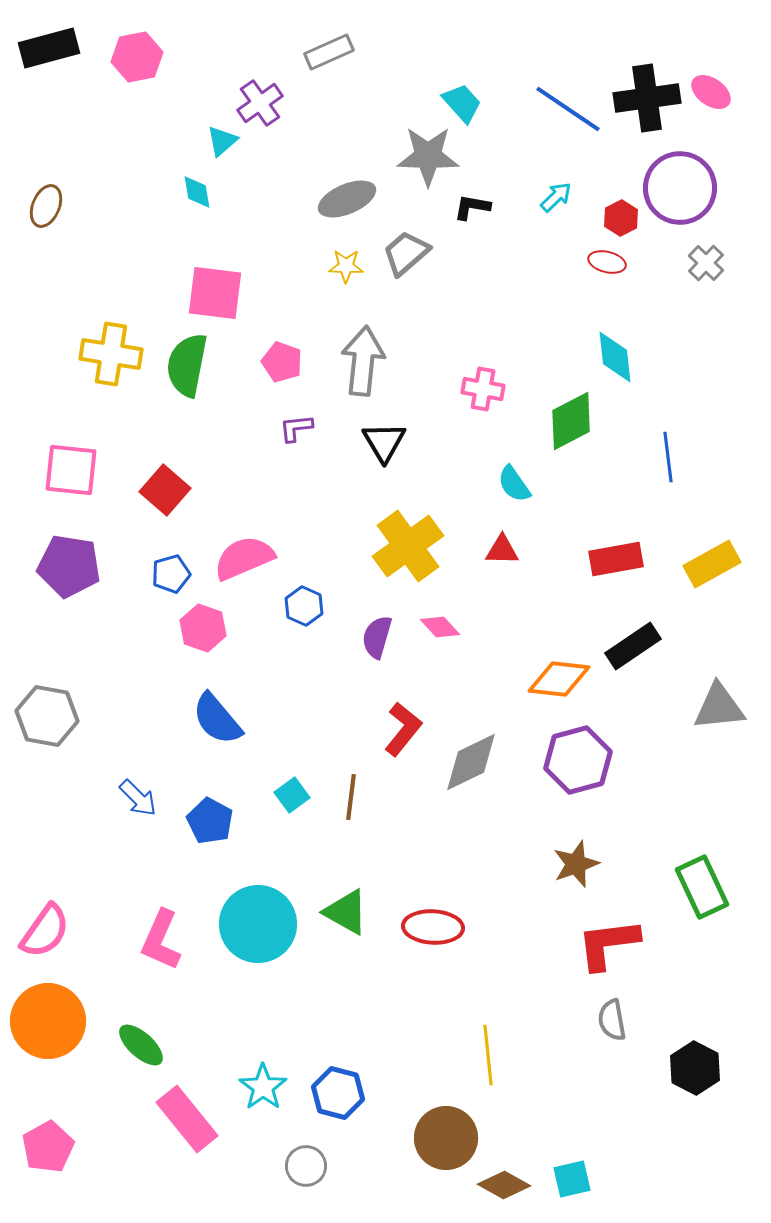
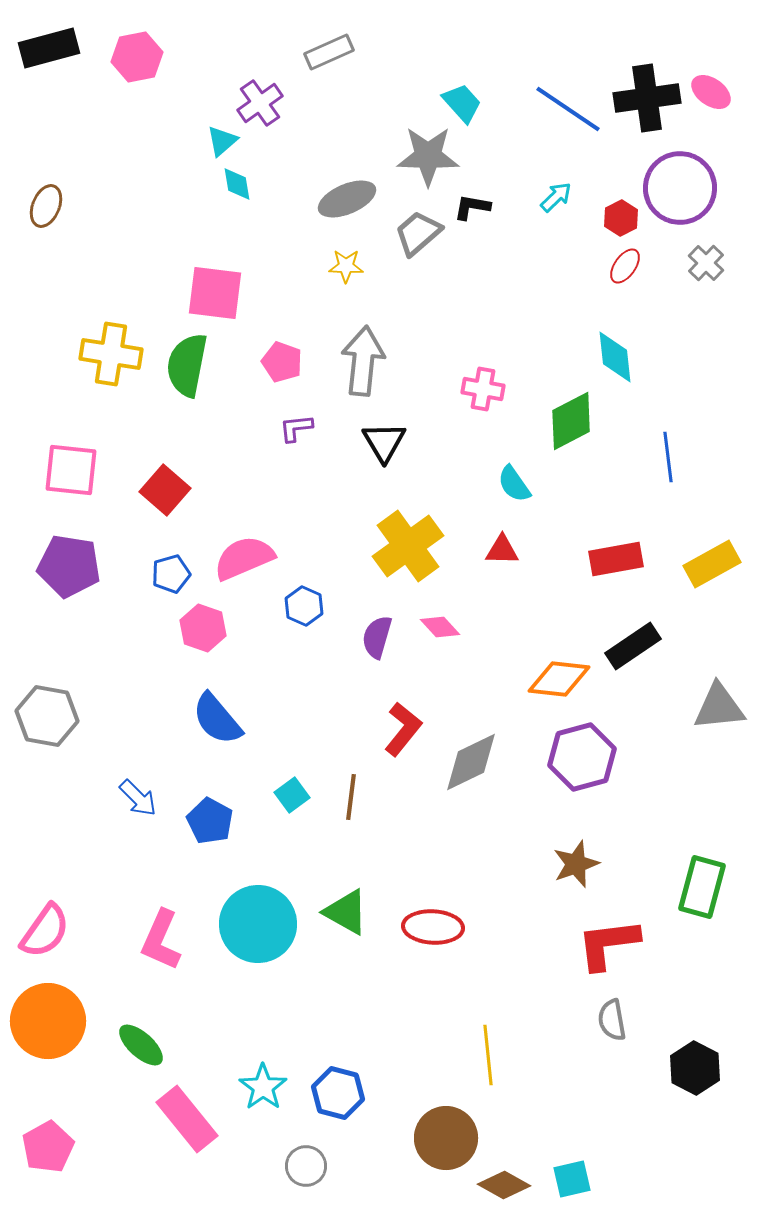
cyan diamond at (197, 192): moved 40 px right, 8 px up
gray trapezoid at (406, 253): moved 12 px right, 20 px up
red ellipse at (607, 262): moved 18 px right, 4 px down; rotated 69 degrees counterclockwise
purple hexagon at (578, 760): moved 4 px right, 3 px up
green rectangle at (702, 887): rotated 40 degrees clockwise
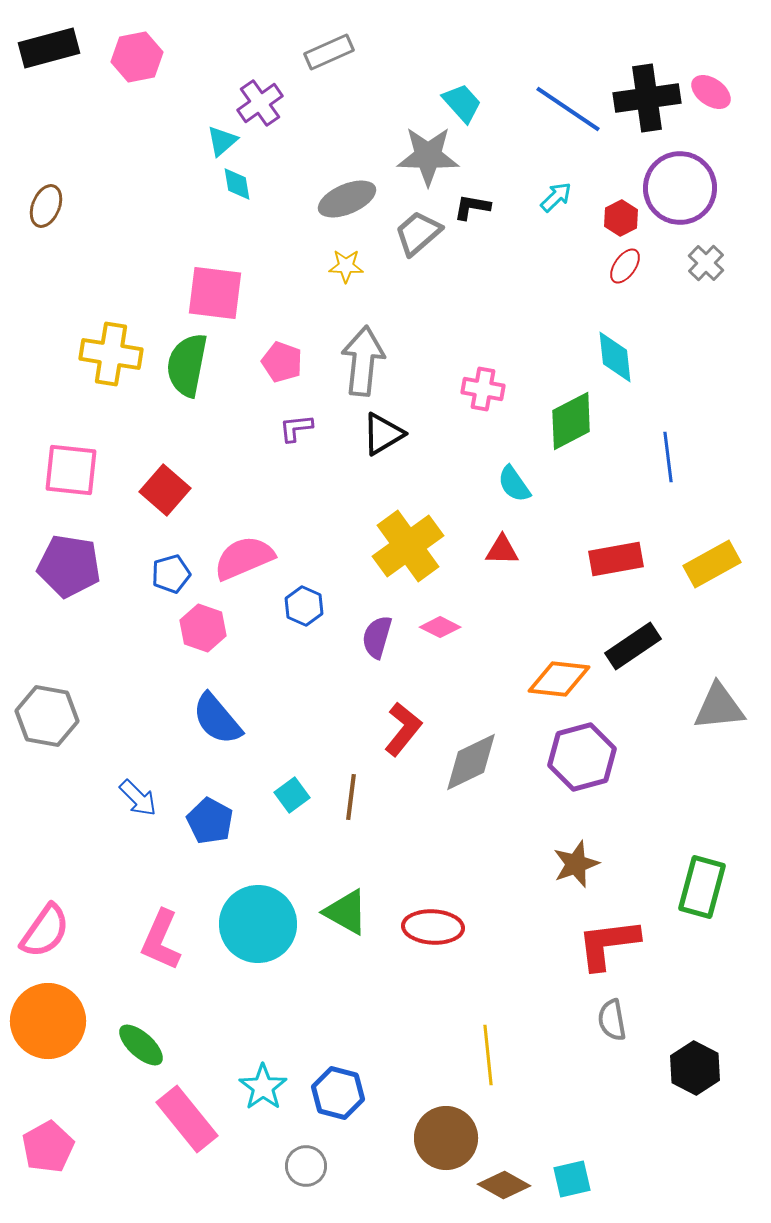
black triangle at (384, 442): moved 1 px left, 8 px up; rotated 30 degrees clockwise
pink diamond at (440, 627): rotated 21 degrees counterclockwise
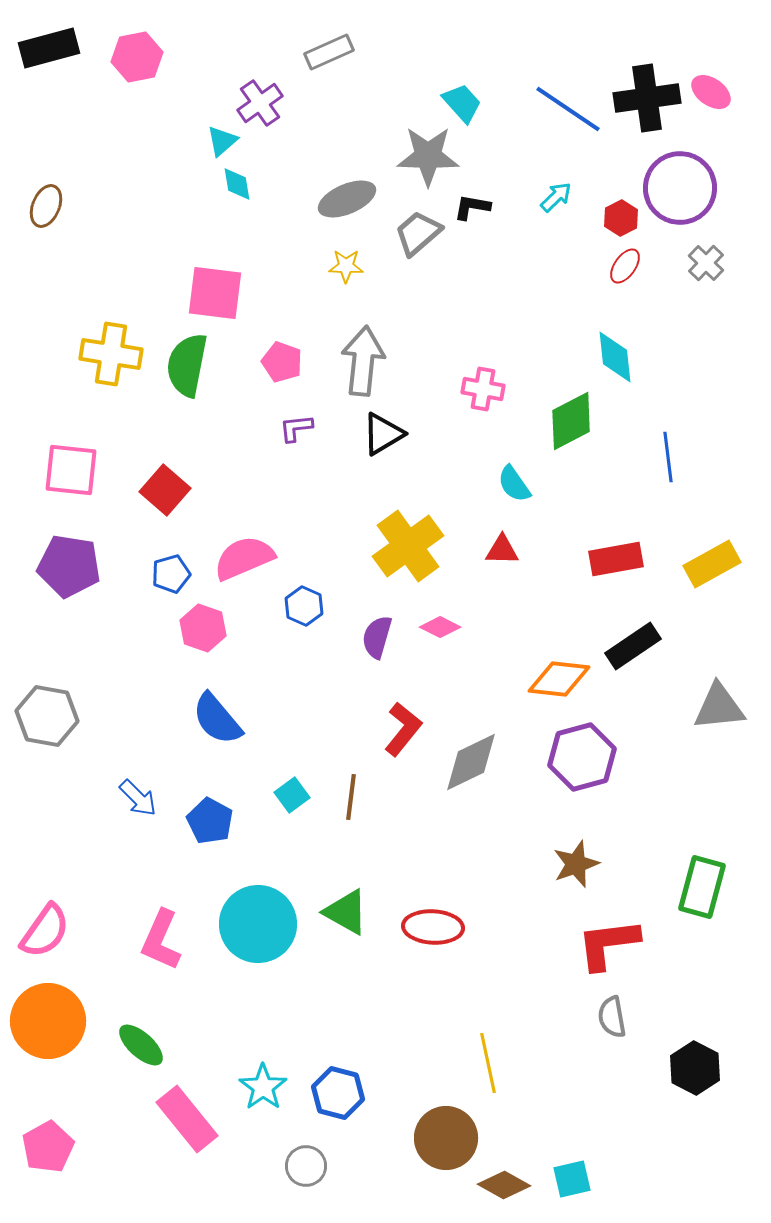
gray semicircle at (612, 1020): moved 3 px up
yellow line at (488, 1055): moved 8 px down; rotated 6 degrees counterclockwise
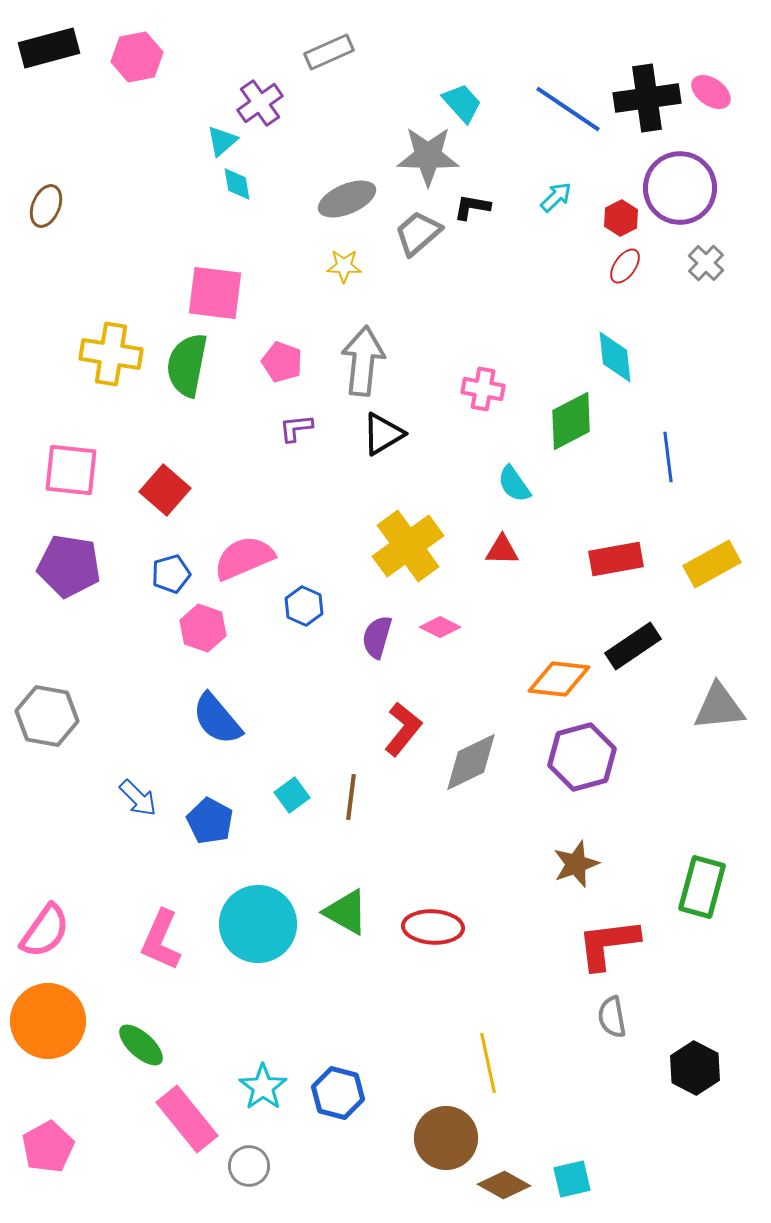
yellow star at (346, 266): moved 2 px left
gray circle at (306, 1166): moved 57 px left
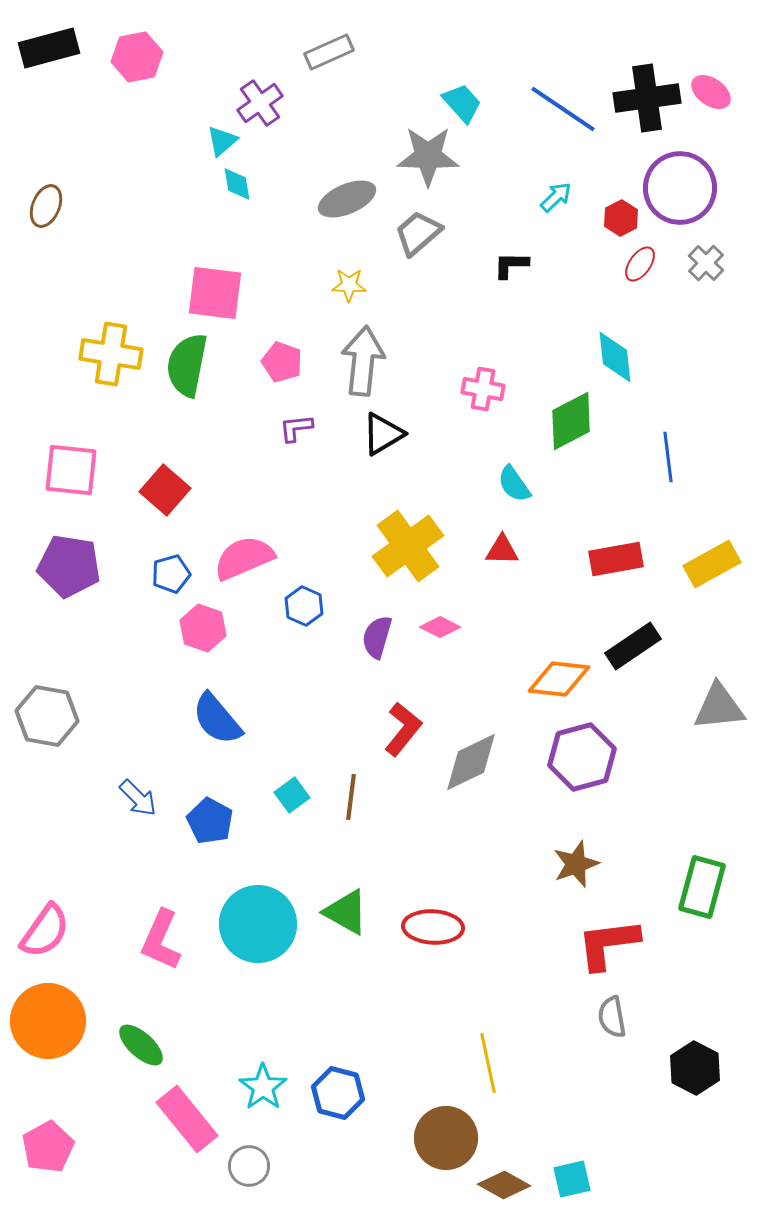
blue line at (568, 109): moved 5 px left
black L-shape at (472, 207): moved 39 px right, 58 px down; rotated 9 degrees counterclockwise
yellow star at (344, 266): moved 5 px right, 19 px down
red ellipse at (625, 266): moved 15 px right, 2 px up
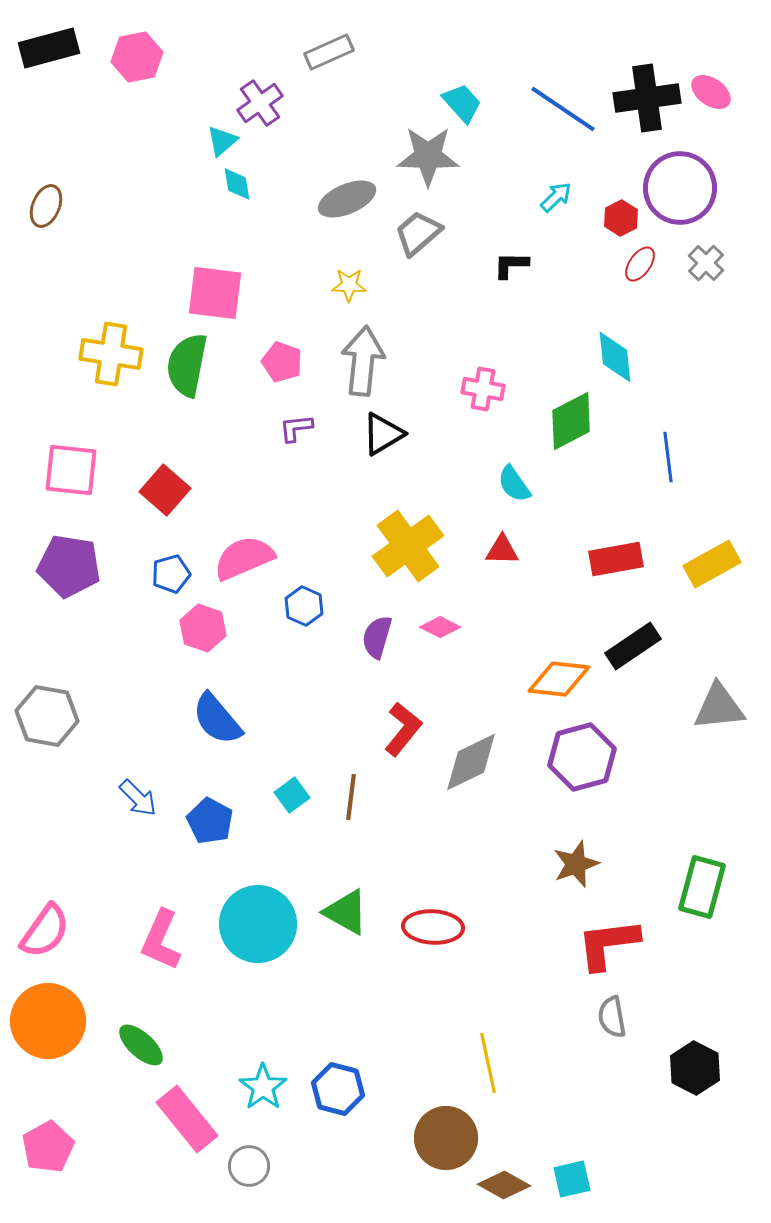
blue hexagon at (338, 1093): moved 4 px up
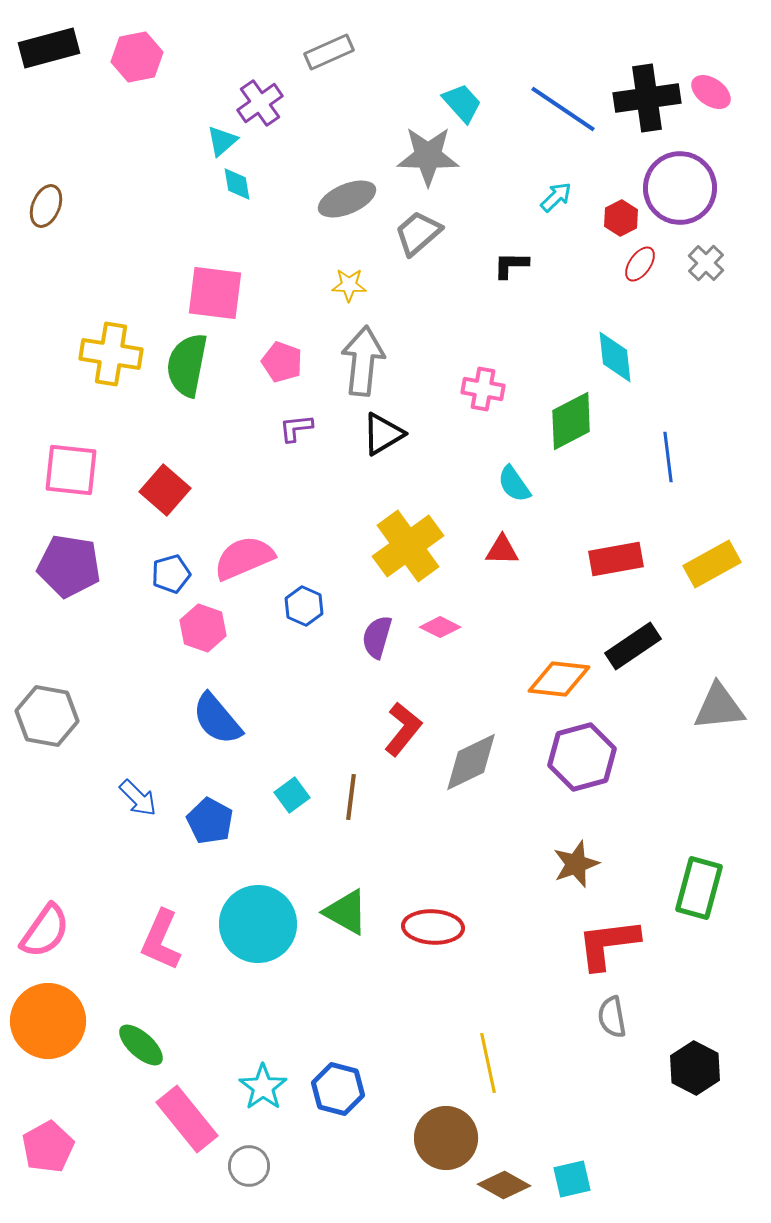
green rectangle at (702, 887): moved 3 px left, 1 px down
